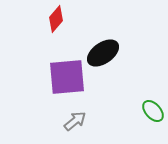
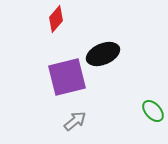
black ellipse: moved 1 px down; rotated 12 degrees clockwise
purple square: rotated 9 degrees counterclockwise
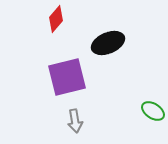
black ellipse: moved 5 px right, 11 px up
green ellipse: rotated 15 degrees counterclockwise
gray arrow: rotated 120 degrees clockwise
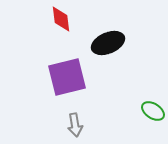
red diamond: moved 5 px right; rotated 48 degrees counterclockwise
gray arrow: moved 4 px down
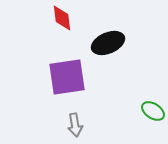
red diamond: moved 1 px right, 1 px up
purple square: rotated 6 degrees clockwise
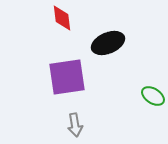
green ellipse: moved 15 px up
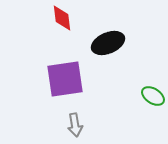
purple square: moved 2 px left, 2 px down
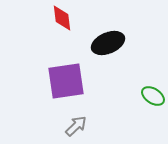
purple square: moved 1 px right, 2 px down
gray arrow: moved 1 px right, 1 px down; rotated 125 degrees counterclockwise
